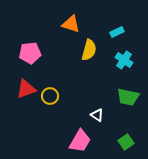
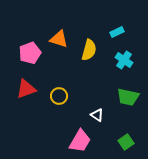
orange triangle: moved 12 px left, 15 px down
pink pentagon: rotated 15 degrees counterclockwise
yellow circle: moved 9 px right
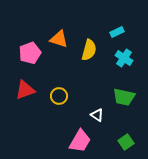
cyan cross: moved 2 px up
red triangle: moved 1 px left, 1 px down
green trapezoid: moved 4 px left
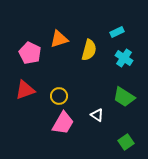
orange triangle: rotated 36 degrees counterclockwise
pink pentagon: rotated 25 degrees counterclockwise
green trapezoid: rotated 20 degrees clockwise
pink trapezoid: moved 17 px left, 18 px up
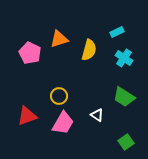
red triangle: moved 2 px right, 26 px down
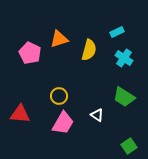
red triangle: moved 7 px left, 2 px up; rotated 25 degrees clockwise
green square: moved 3 px right, 4 px down
